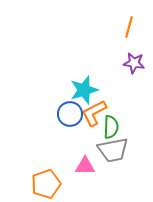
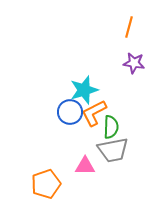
blue circle: moved 2 px up
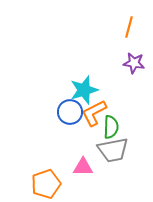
pink triangle: moved 2 px left, 1 px down
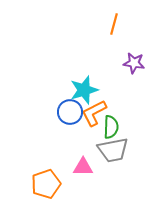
orange line: moved 15 px left, 3 px up
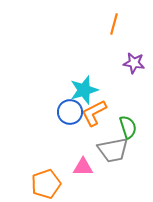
green semicircle: moved 17 px right; rotated 20 degrees counterclockwise
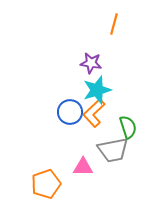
purple star: moved 43 px left
cyan star: moved 13 px right
orange L-shape: rotated 16 degrees counterclockwise
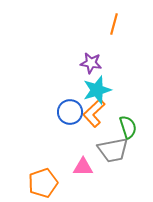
orange pentagon: moved 3 px left, 1 px up
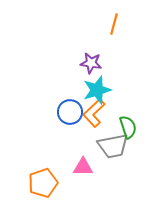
gray trapezoid: moved 4 px up
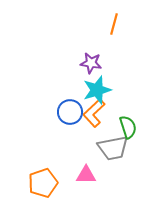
gray trapezoid: moved 2 px down
pink triangle: moved 3 px right, 8 px down
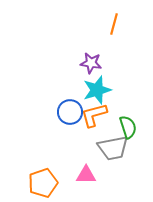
orange L-shape: moved 2 px down; rotated 28 degrees clockwise
